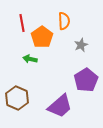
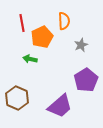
orange pentagon: rotated 10 degrees clockwise
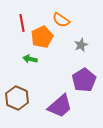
orange semicircle: moved 3 px left, 1 px up; rotated 126 degrees clockwise
purple pentagon: moved 2 px left
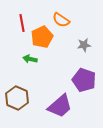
gray star: moved 3 px right; rotated 16 degrees clockwise
purple pentagon: rotated 20 degrees counterclockwise
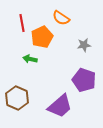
orange semicircle: moved 2 px up
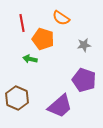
orange pentagon: moved 1 px right, 2 px down; rotated 30 degrees counterclockwise
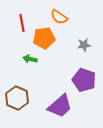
orange semicircle: moved 2 px left, 1 px up
orange pentagon: moved 1 px right, 1 px up; rotated 25 degrees counterclockwise
